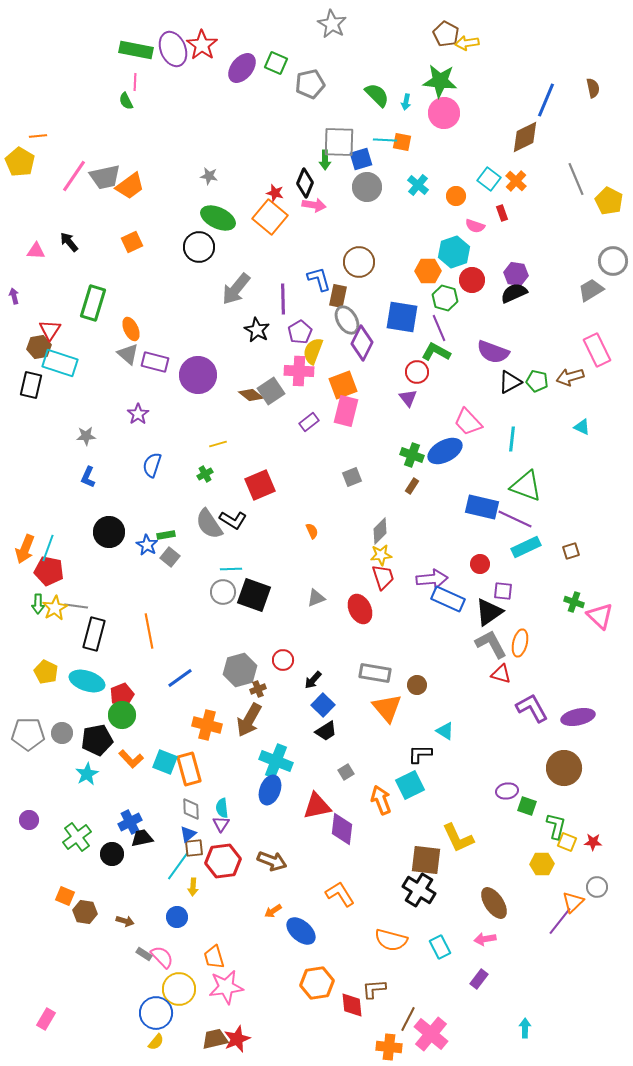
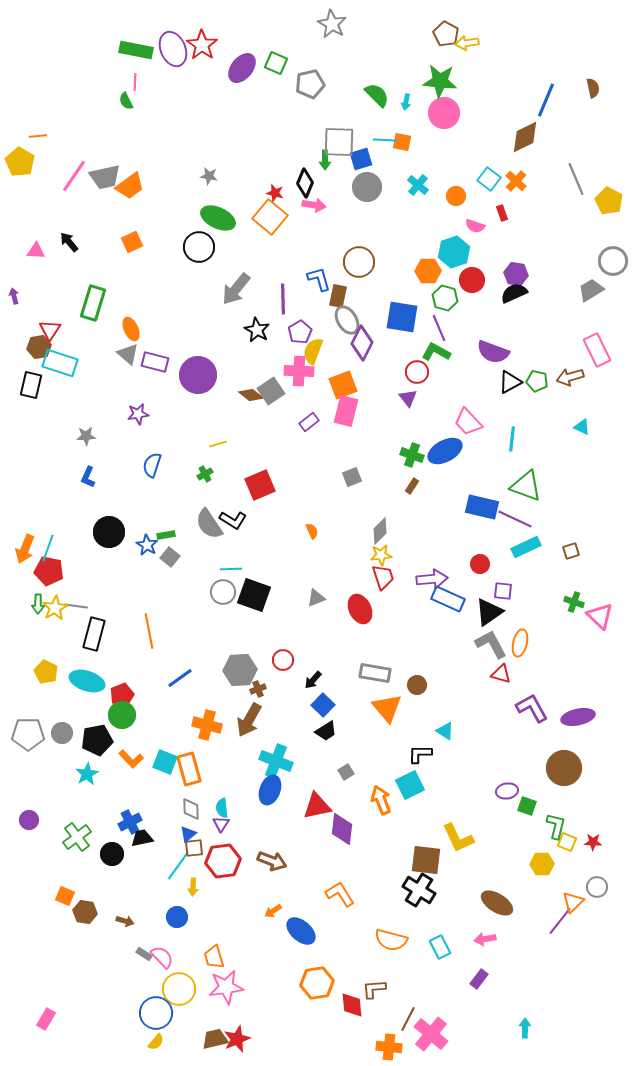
purple star at (138, 414): rotated 25 degrees clockwise
gray hexagon at (240, 670): rotated 12 degrees clockwise
brown ellipse at (494, 903): moved 3 px right; rotated 24 degrees counterclockwise
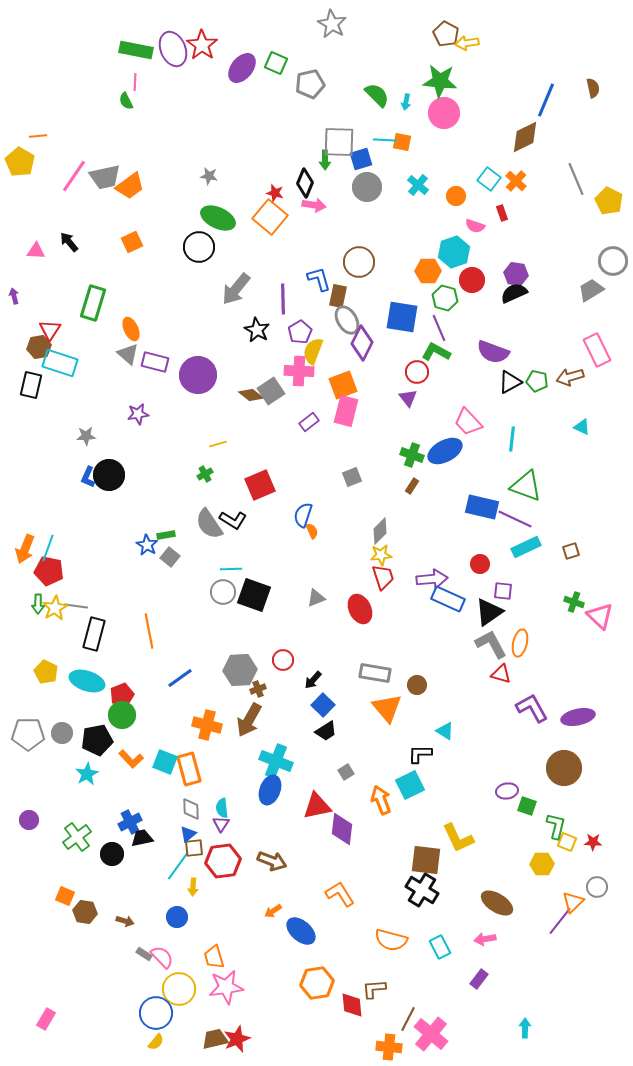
blue semicircle at (152, 465): moved 151 px right, 50 px down
black circle at (109, 532): moved 57 px up
black cross at (419, 890): moved 3 px right
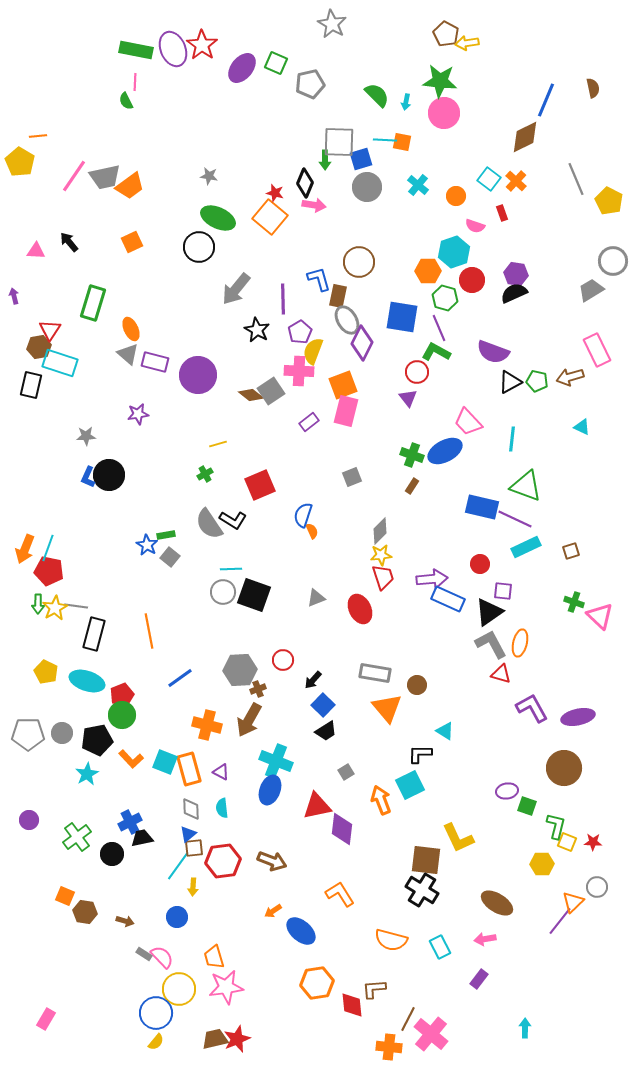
purple triangle at (221, 824): moved 52 px up; rotated 36 degrees counterclockwise
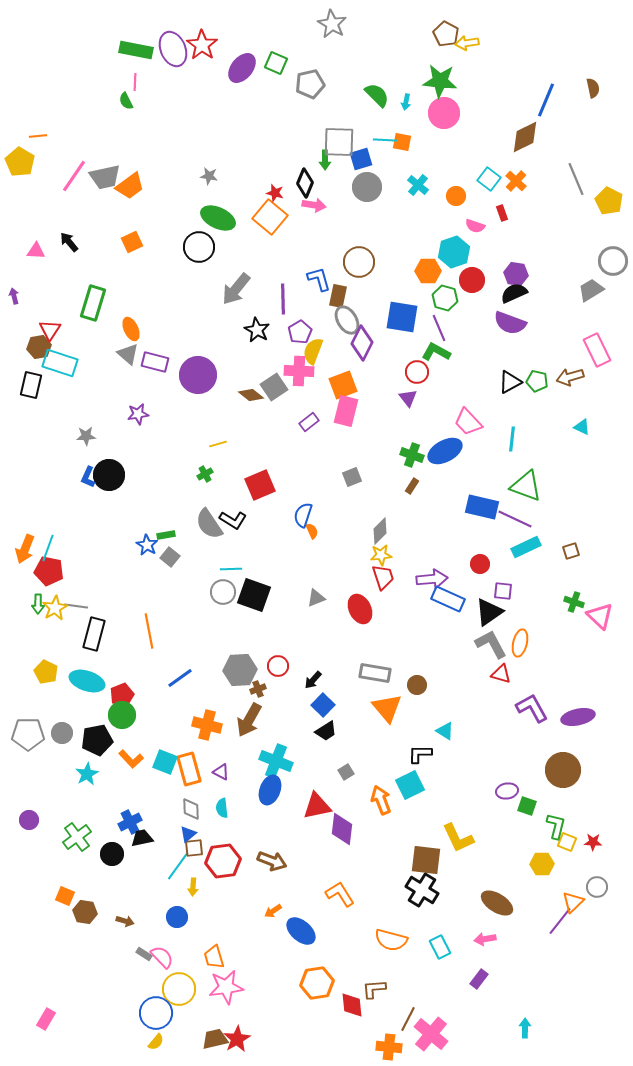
purple semicircle at (493, 352): moved 17 px right, 29 px up
gray square at (271, 391): moved 3 px right, 4 px up
red circle at (283, 660): moved 5 px left, 6 px down
brown circle at (564, 768): moved 1 px left, 2 px down
red star at (237, 1039): rotated 8 degrees counterclockwise
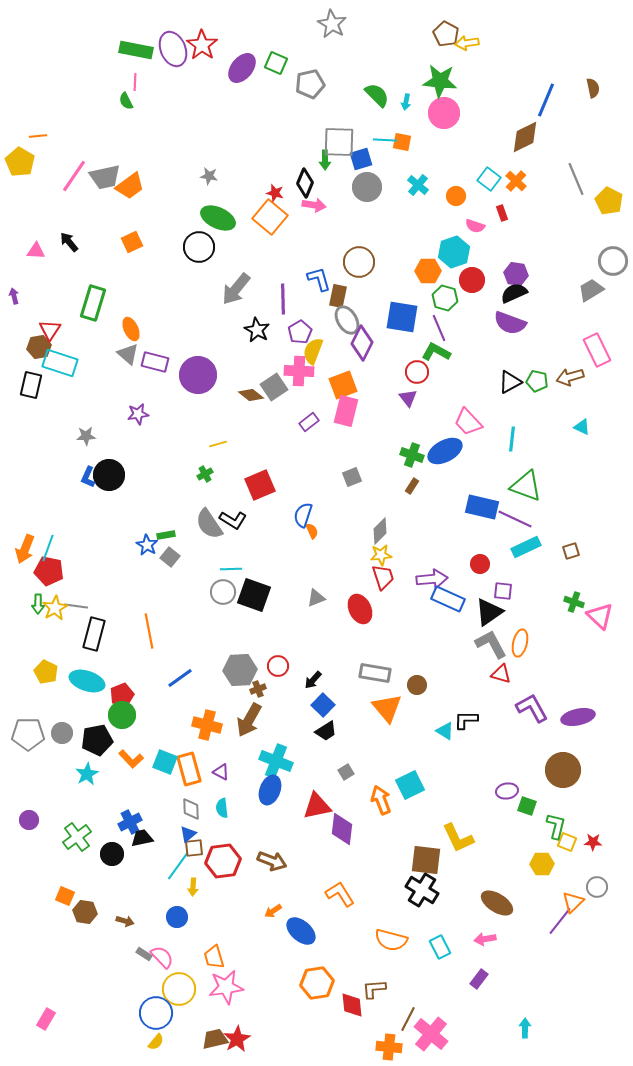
black L-shape at (420, 754): moved 46 px right, 34 px up
